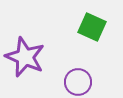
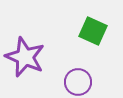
green square: moved 1 px right, 4 px down
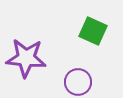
purple star: moved 1 px right, 1 px down; rotated 18 degrees counterclockwise
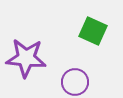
purple circle: moved 3 px left
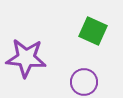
purple circle: moved 9 px right
